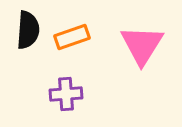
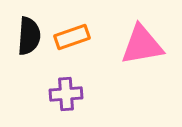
black semicircle: moved 1 px right, 6 px down
pink triangle: rotated 48 degrees clockwise
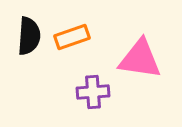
pink triangle: moved 2 px left, 14 px down; rotated 18 degrees clockwise
purple cross: moved 27 px right, 2 px up
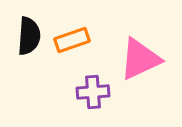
orange rectangle: moved 3 px down
pink triangle: rotated 33 degrees counterclockwise
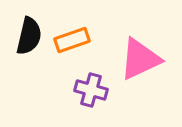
black semicircle: rotated 9 degrees clockwise
purple cross: moved 2 px left, 2 px up; rotated 20 degrees clockwise
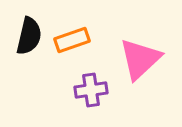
pink triangle: rotated 18 degrees counterclockwise
purple cross: rotated 24 degrees counterclockwise
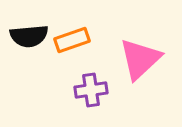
black semicircle: rotated 72 degrees clockwise
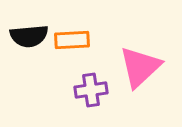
orange rectangle: rotated 16 degrees clockwise
pink triangle: moved 8 px down
